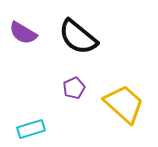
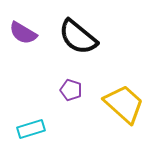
purple pentagon: moved 3 px left, 2 px down; rotated 30 degrees counterclockwise
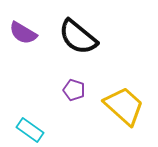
purple pentagon: moved 3 px right
yellow trapezoid: moved 2 px down
cyan rectangle: moved 1 px left, 1 px down; rotated 52 degrees clockwise
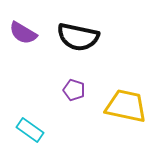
black semicircle: rotated 27 degrees counterclockwise
yellow trapezoid: moved 2 px right; rotated 30 degrees counterclockwise
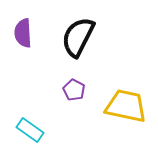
purple semicircle: rotated 56 degrees clockwise
black semicircle: rotated 105 degrees clockwise
purple pentagon: rotated 10 degrees clockwise
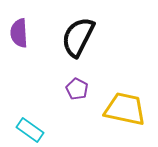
purple semicircle: moved 4 px left
purple pentagon: moved 3 px right, 1 px up
yellow trapezoid: moved 1 px left, 3 px down
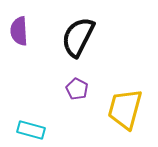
purple semicircle: moved 2 px up
yellow trapezoid: rotated 87 degrees counterclockwise
cyan rectangle: moved 1 px right; rotated 20 degrees counterclockwise
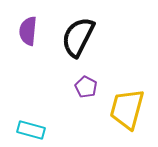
purple semicircle: moved 9 px right; rotated 8 degrees clockwise
purple pentagon: moved 9 px right, 2 px up
yellow trapezoid: moved 2 px right
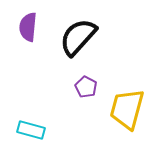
purple semicircle: moved 4 px up
black semicircle: rotated 15 degrees clockwise
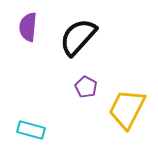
yellow trapezoid: rotated 12 degrees clockwise
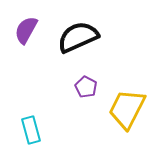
purple semicircle: moved 2 px left, 3 px down; rotated 24 degrees clockwise
black semicircle: rotated 24 degrees clockwise
cyan rectangle: rotated 60 degrees clockwise
